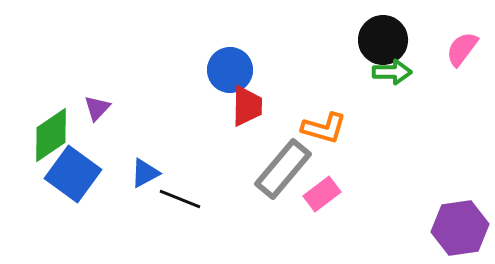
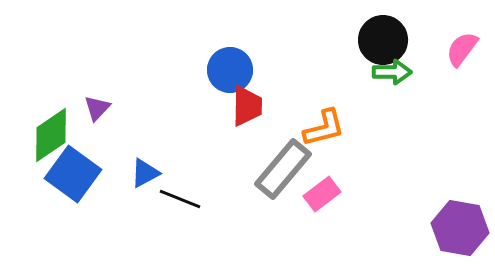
orange L-shape: rotated 30 degrees counterclockwise
purple hexagon: rotated 18 degrees clockwise
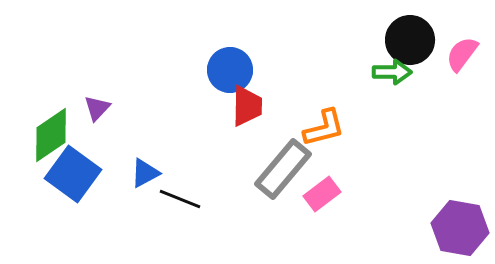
black circle: moved 27 px right
pink semicircle: moved 5 px down
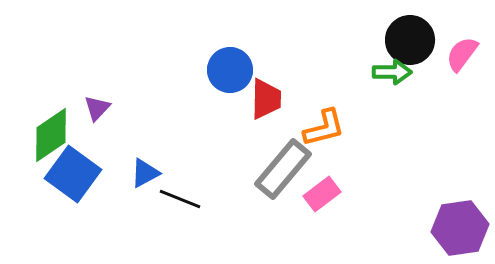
red trapezoid: moved 19 px right, 7 px up
purple hexagon: rotated 18 degrees counterclockwise
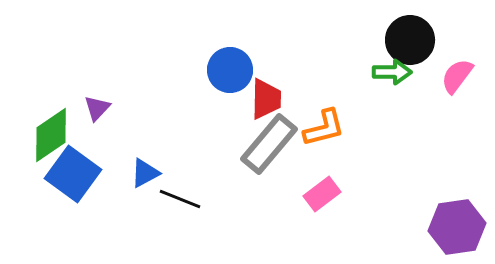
pink semicircle: moved 5 px left, 22 px down
gray rectangle: moved 14 px left, 25 px up
purple hexagon: moved 3 px left, 1 px up
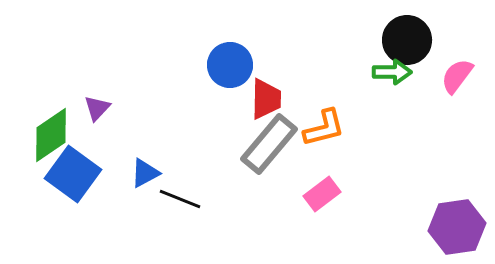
black circle: moved 3 px left
blue circle: moved 5 px up
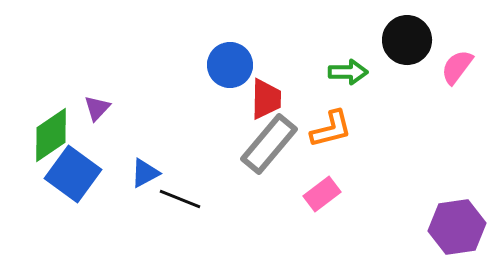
green arrow: moved 44 px left
pink semicircle: moved 9 px up
orange L-shape: moved 7 px right, 1 px down
